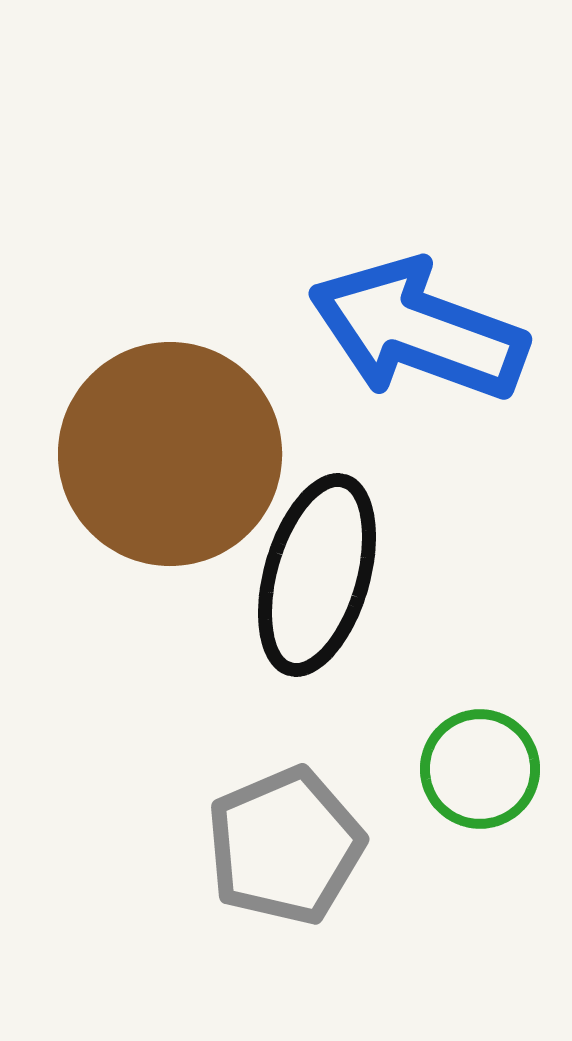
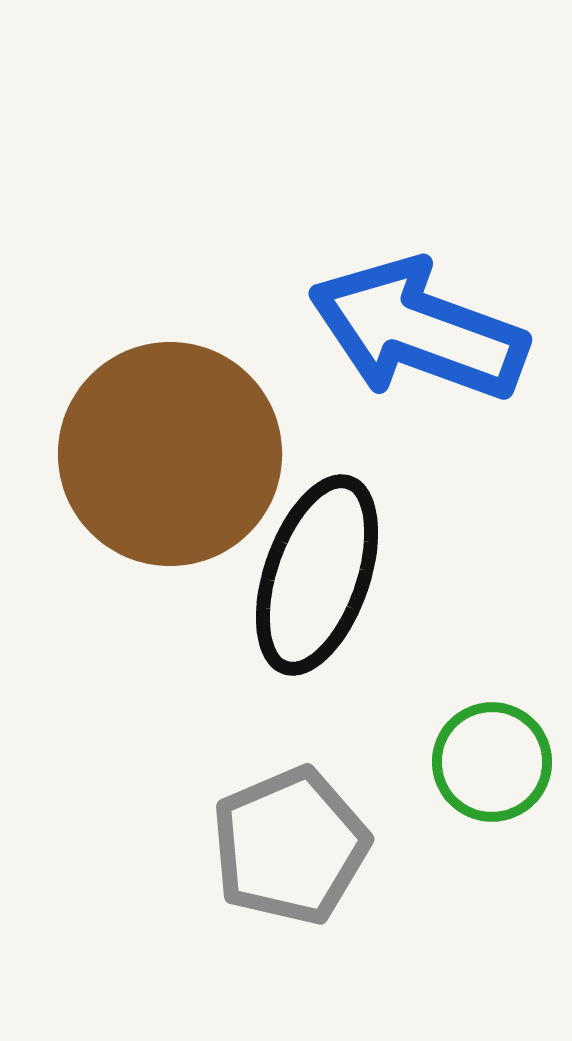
black ellipse: rotated 3 degrees clockwise
green circle: moved 12 px right, 7 px up
gray pentagon: moved 5 px right
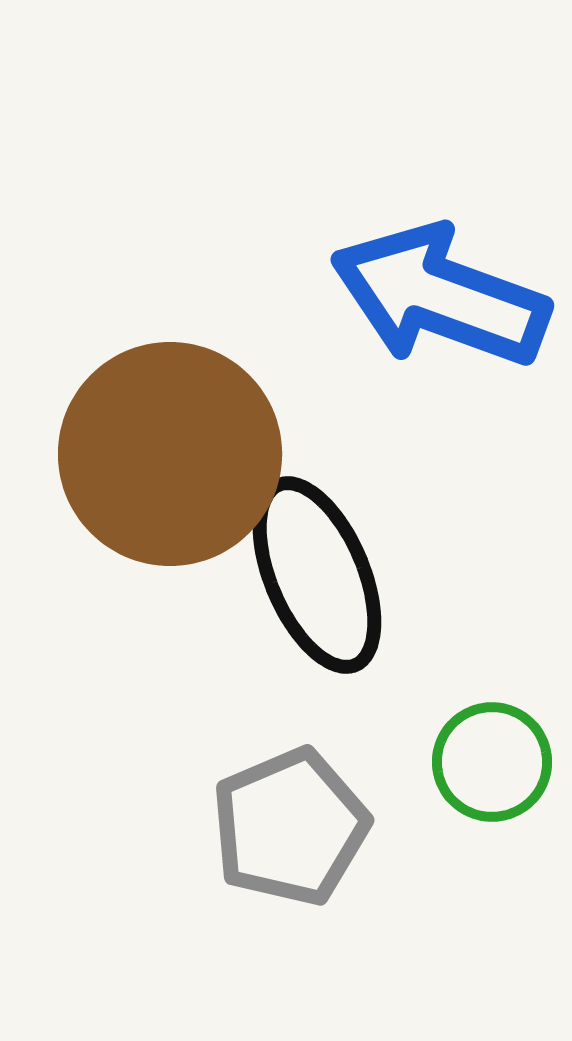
blue arrow: moved 22 px right, 34 px up
black ellipse: rotated 42 degrees counterclockwise
gray pentagon: moved 19 px up
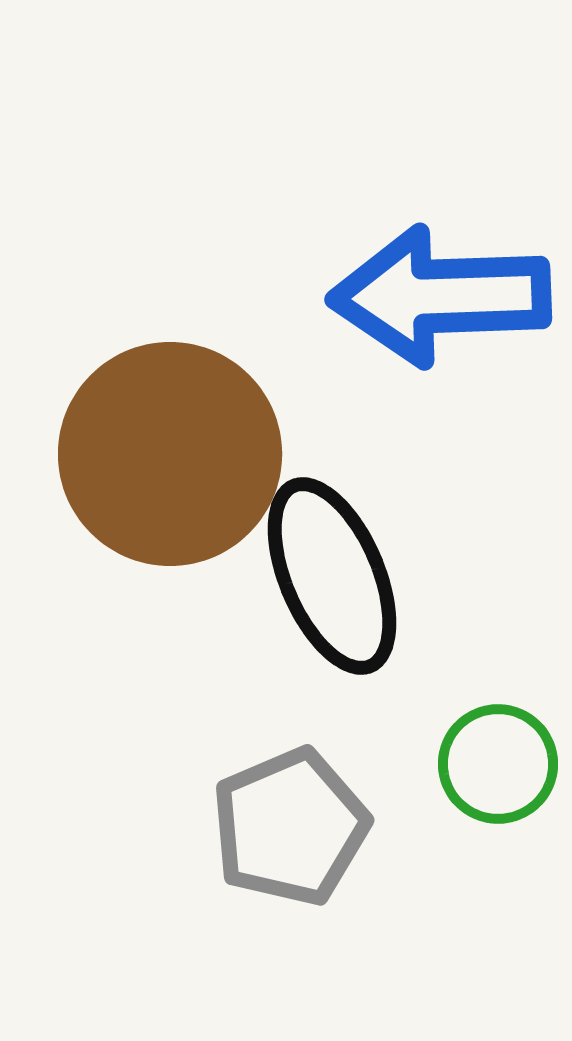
blue arrow: rotated 22 degrees counterclockwise
black ellipse: moved 15 px right, 1 px down
green circle: moved 6 px right, 2 px down
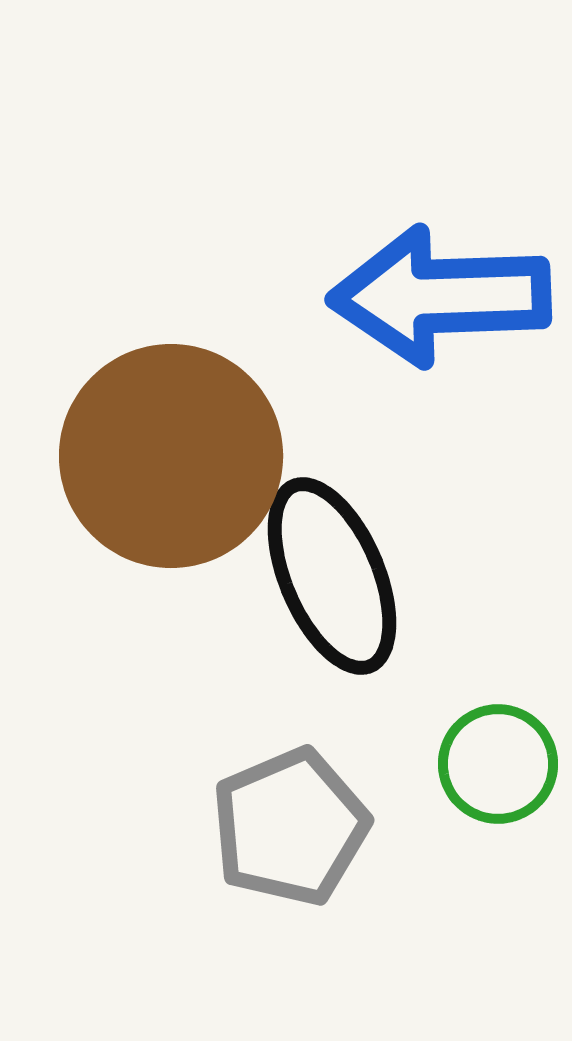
brown circle: moved 1 px right, 2 px down
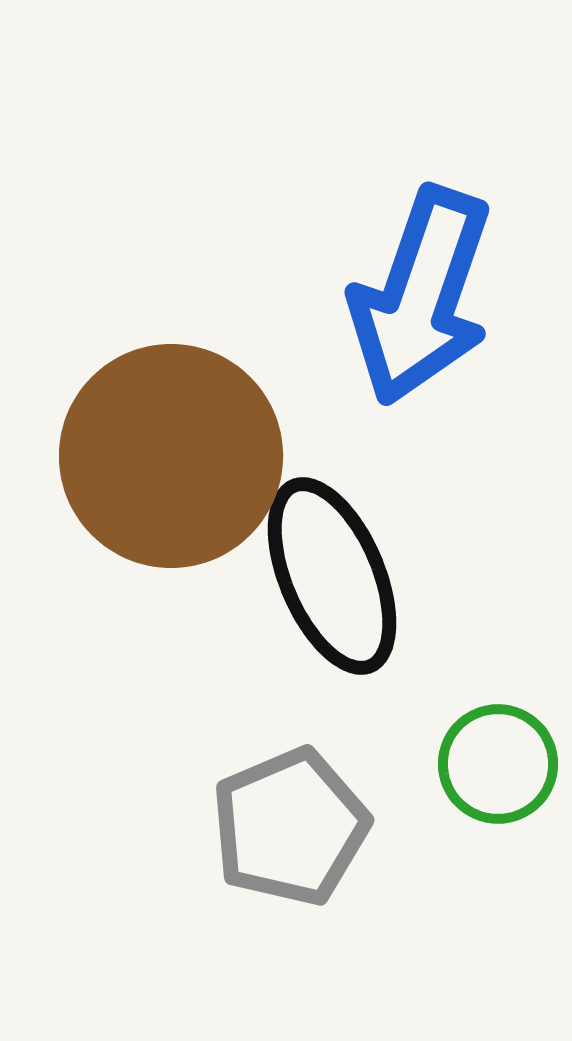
blue arrow: moved 19 px left; rotated 69 degrees counterclockwise
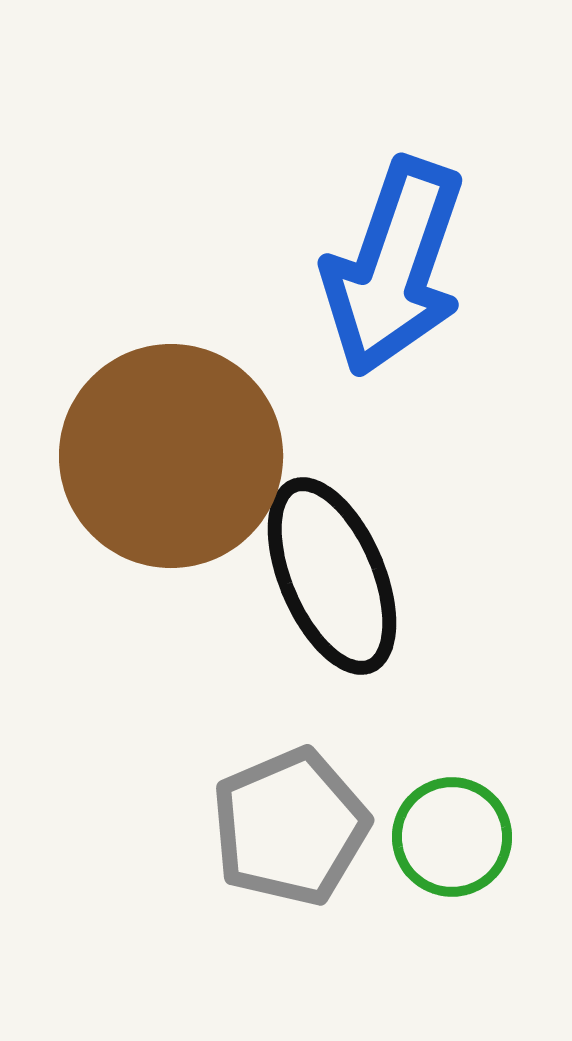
blue arrow: moved 27 px left, 29 px up
green circle: moved 46 px left, 73 px down
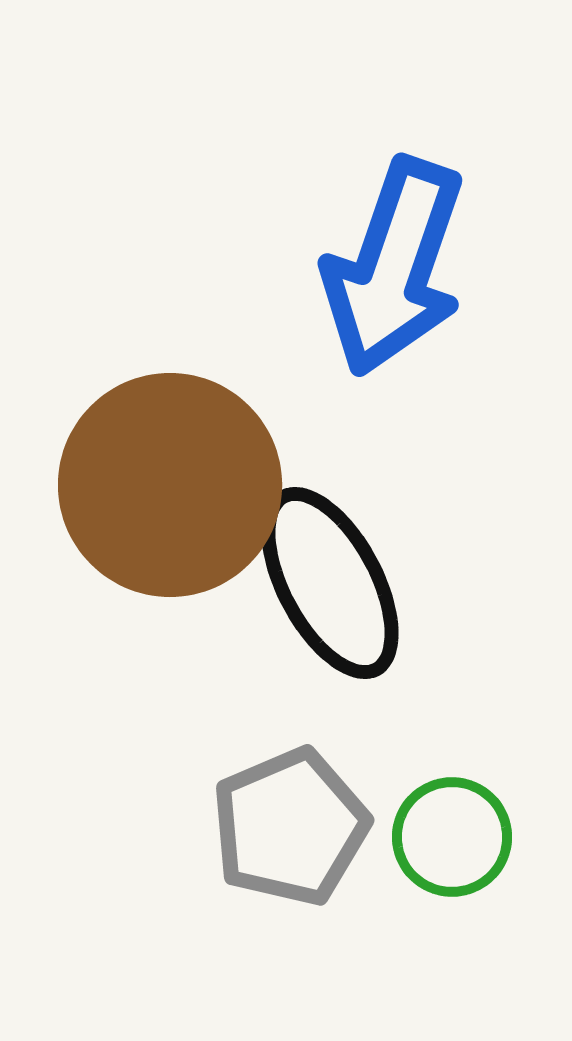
brown circle: moved 1 px left, 29 px down
black ellipse: moved 2 px left, 7 px down; rotated 5 degrees counterclockwise
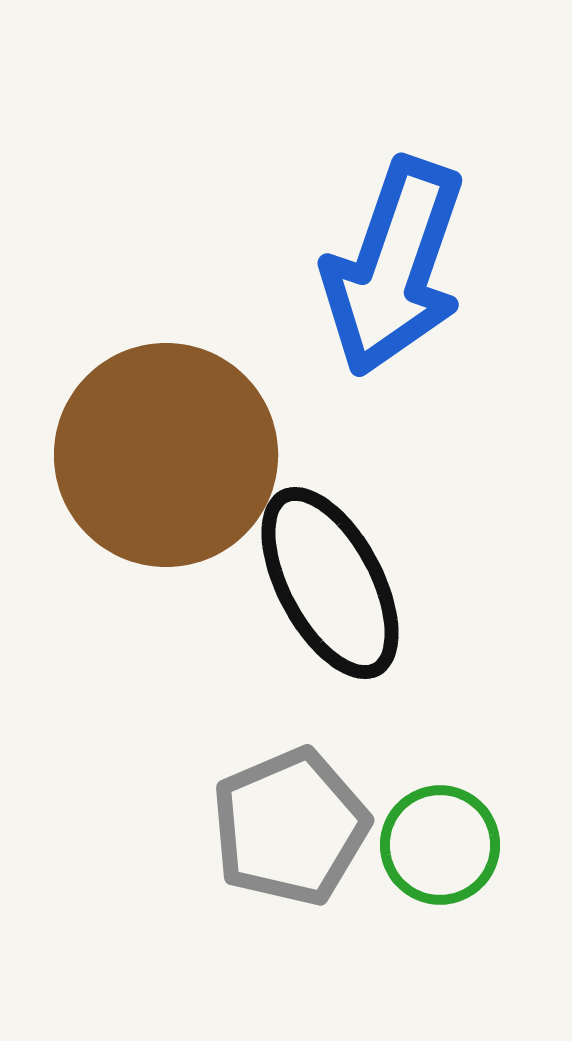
brown circle: moved 4 px left, 30 px up
green circle: moved 12 px left, 8 px down
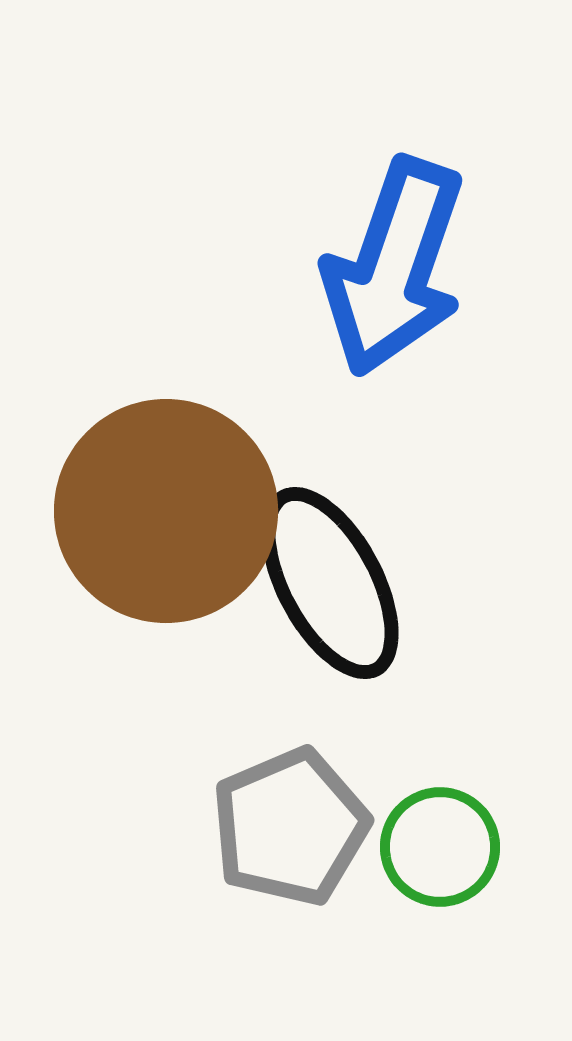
brown circle: moved 56 px down
green circle: moved 2 px down
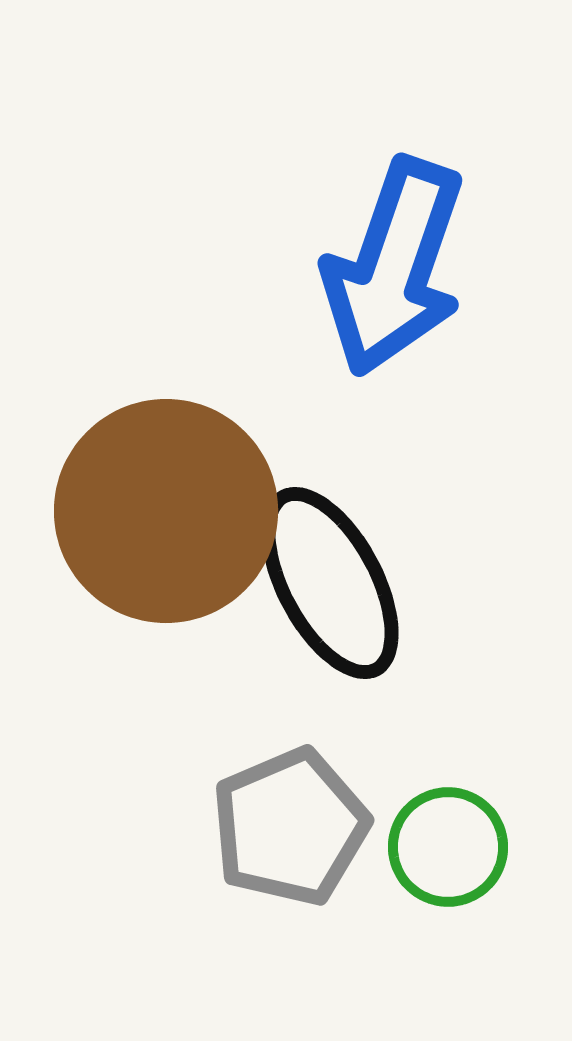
green circle: moved 8 px right
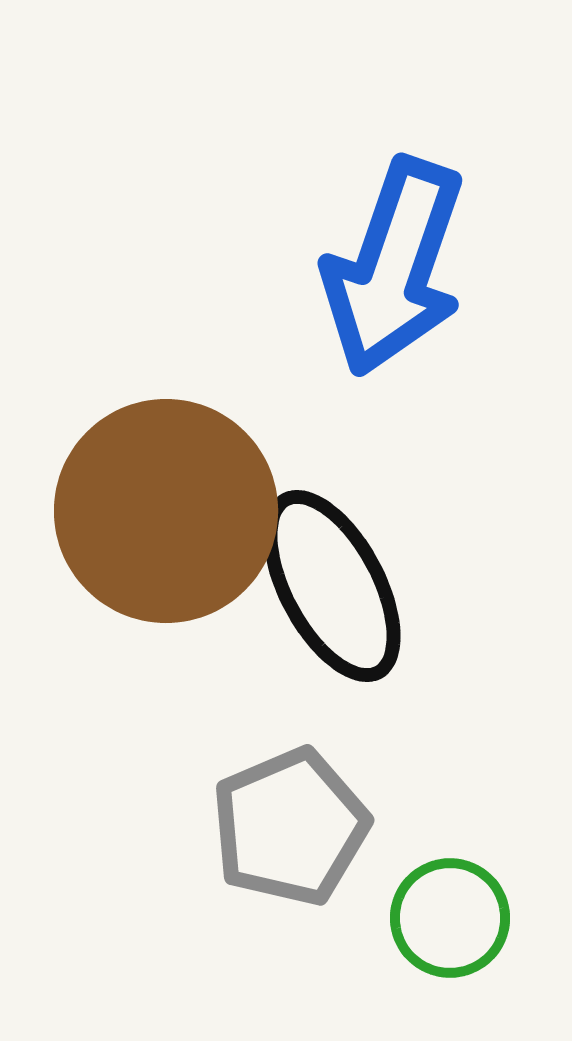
black ellipse: moved 2 px right, 3 px down
green circle: moved 2 px right, 71 px down
